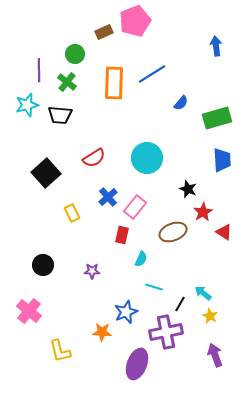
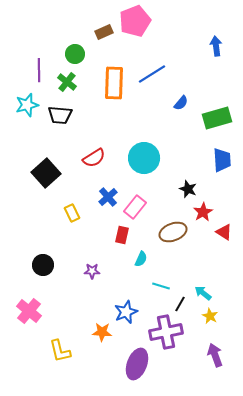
cyan circle: moved 3 px left
cyan line: moved 7 px right, 1 px up
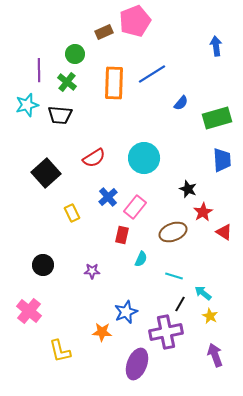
cyan line: moved 13 px right, 10 px up
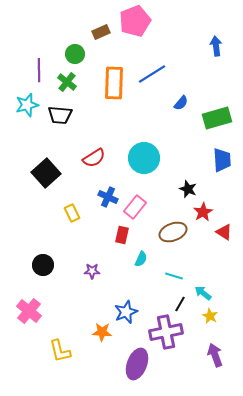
brown rectangle: moved 3 px left
blue cross: rotated 24 degrees counterclockwise
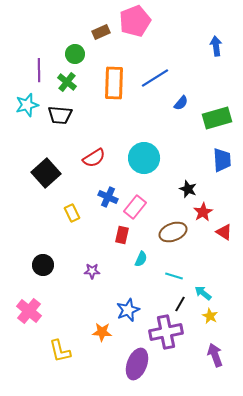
blue line: moved 3 px right, 4 px down
blue star: moved 2 px right, 2 px up
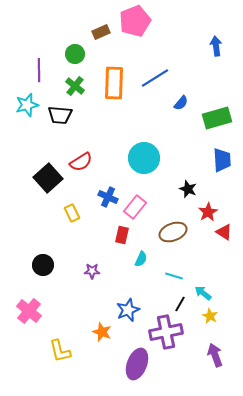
green cross: moved 8 px right, 4 px down
red semicircle: moved 13 px left, 4 px down
black square: moved 2 px right, 5 px down
red star: moved 5 px right
orange star: rotated 18 degrees clockwise
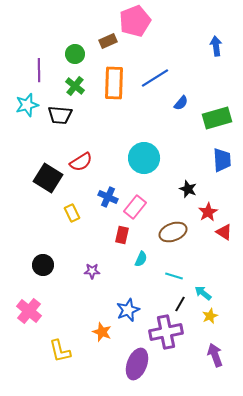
brown rectangle: moved 7 px right, 9 px down
black square: rotated 16 degrees counterclockwise
yellow star: rotated 21 degrees clockwise
